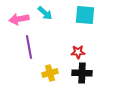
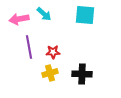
cyan arrow: moved 1 px left, 1 px down
red star: moved 25 px left
black cross: moved 1 px down
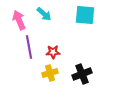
pink arrow: moved 1 px down; rotated 78 degrees clockwise
black cross: rotated 24 degrees counterclockwise
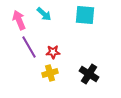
purple line: rotated 20 degrees counterclockwise
black cross: moved 7 px right; rotated 36 degrees counterclockwise
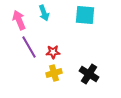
cyan arrow: moved 1 px up; rotated 28 degrees clockwise
yellow cross: moved 4 px right
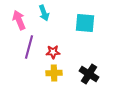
cyan square: moved 8 px down
purple line: rotated 45 degrees clockwise
yellow cross: rotated 14 degrees clockwise
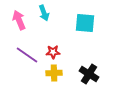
purple line: moved 2 px left, 8 px down; rotated 70 degrees counterclockwise
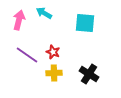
cyan arrow: rotated 140 degrees clockwise
pink arrow: rotated 36 degrees clockwise
red star: rotated 24 degrees clockwise
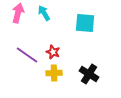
cyan arrow: rotated 28 degrees clockwise
pink arrow: moved 1 px left, 7 px up
